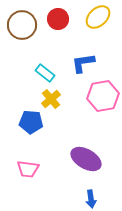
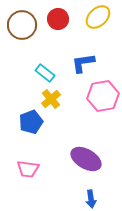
blue pentagon: rotated 25 degrees counterclockwise
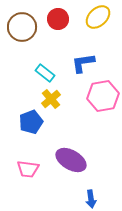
brown circle: moved 2 px down
purple ellipse: moved 15 px left, 1 px down
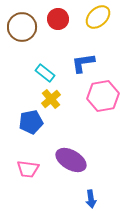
blue pentagon: rotated 10 degrees clockwise
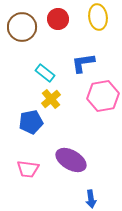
yellow ellipse: rotated 55 degrees counterclockwise
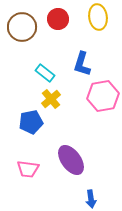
blue L-shape: moved 1 px left, 1 px down; rotated 65 degrees counterclockwise
purple ellipse: rotated 24 degrees clockwise
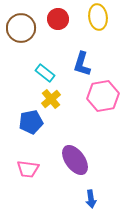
brown circle: moved 1 px left, 1 px down
purple ellipse: moved 4 px right
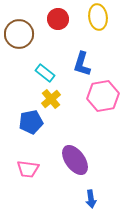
brown circle: moved 2 px left, 6 px down
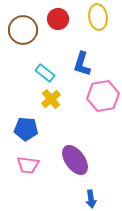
brown circle: moved 4 px right, 4 px up
blue pentagon: moved 5 px left, 7 px down; rotated 15 degrees clockwise
pink trapezoid: moved 4 px up
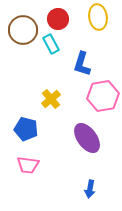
cyan rectangle: moved 6 px right, 29 px up; rotated 24 degrees clockwise
blue pentagon: rotated 10 degrees clockwise
purple ellipse: moved 12 px right, 22 px up
blue arrow: moved 1 px left, 10 px up; rotated 18 degrees clockwise
